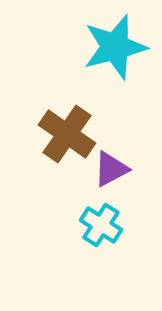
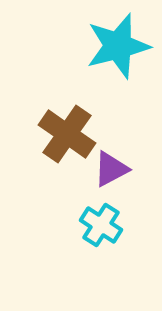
cyan star: moved 3 px right, 1 px up
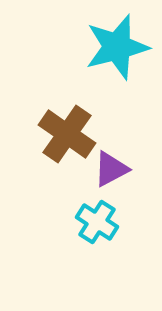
cyan star: moved 1 px left, 1 px down
cyan cross: moved 4 px left, 3 px up
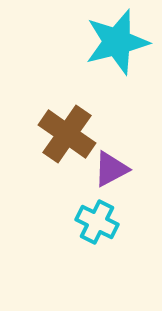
cyan star: moved 5 px up
cyan cross: rotated 6 degrees counterclockwise
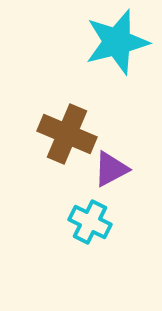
brown cross: rotated 12 degrees counterclockwise
cyan cross: moved 7 px left
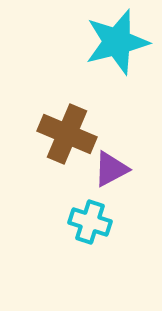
cyan cross: rotated 9 degrees counterclockwise
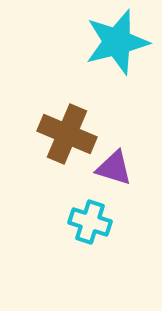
purple triangle: moved 3 px right, 1 px up; rotated 45 degrees clockwise
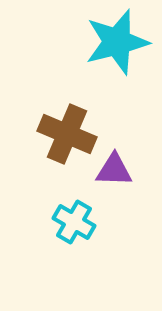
purple triangle: moved 2 px down; rotated 15 degrees counterclockwise
cyan cross: moved 16 px left; rotated 12 degrees clockwise
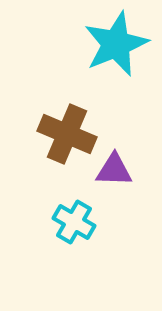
cyan star: moved 1 px left, 2 px down; rotated 8 degrees counterclockwise
